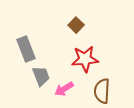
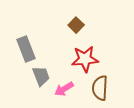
brown semicircle: moved 2 px left, 3 px up
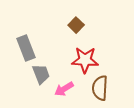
gray rectangle: moved 1 px up
red star: moved 1 px down; rotated 8 degrees clockwise
gray trapezoid: moved 2 px up
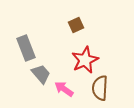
brown square: rotated 21 degrees clockwise
red star: rotated 28 degrees counterclockwise
gray trapezoid: rotated 20 degrees counterclockwise
pink arrow: rotated 66 degrees clockwise
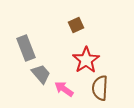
red star: moved 1 px right; rotated 8 degrees counterclockwise
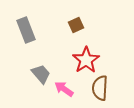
gray rectangle: moved 18 px up
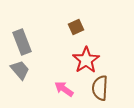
brown square: moved 2 px down
gray rectangle: moved 4 px left, 12 px down
gray trapezoid: moved 21 px left, 4 px up
